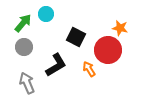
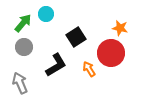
black square: rotated 30 degrees clockwise
red circle: moved 3 px right, 3 px down
gray arrow: moved 7 px left
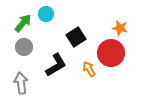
gray arrow: moved 1 px right; rotated 15 degrees clockwise
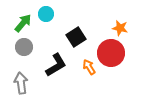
orange arrow: moved 2 px up
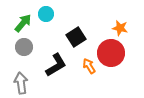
orange arrow: moved 1 px up
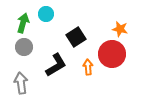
green arrow: rotated 24 degrees counterclockwise
orange star: moved 1 px down
red circle: moved 1 px right, 1 px down
orange arrow: moved 1 px left, 1 px down; rotated 28 degrees clockwise
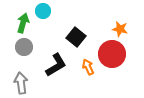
cyan circle: moved 3 px left, 3 px up
black square: rotated 18 degrees counterclockwise
orange arrow: rotated 21 degrees counterclockwise
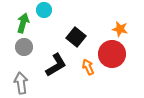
cyan circle: moved 1 px right, 1 px up
